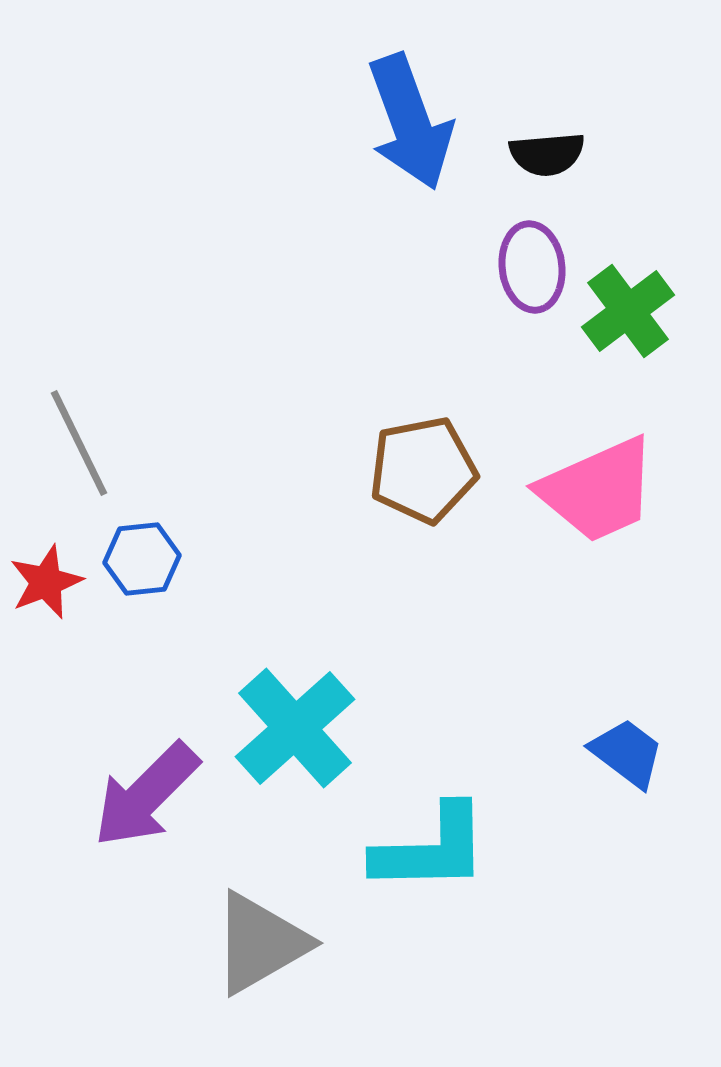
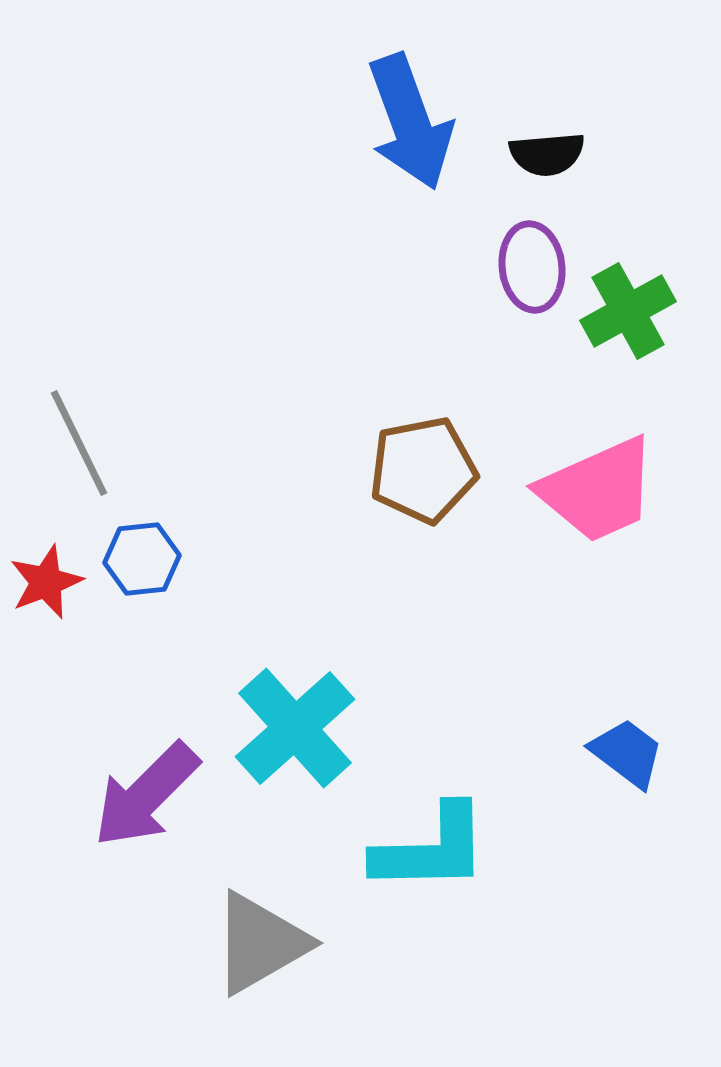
green cross: rotated 8 degrees clockwise
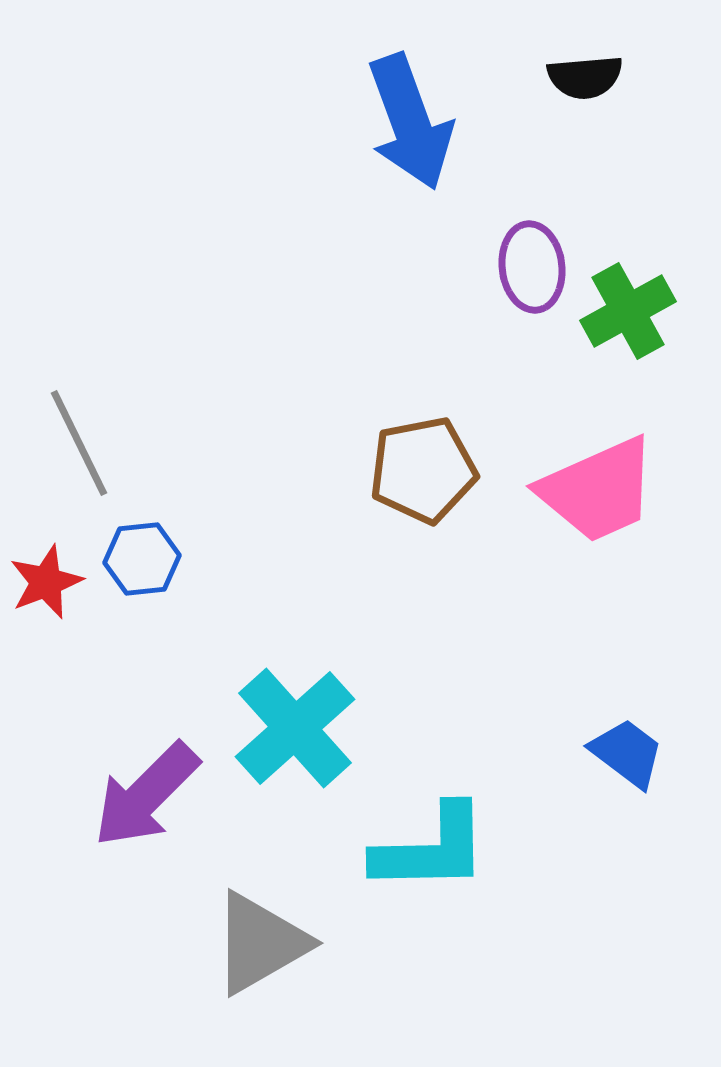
black semicircle: moved 38 px right, 77 px up
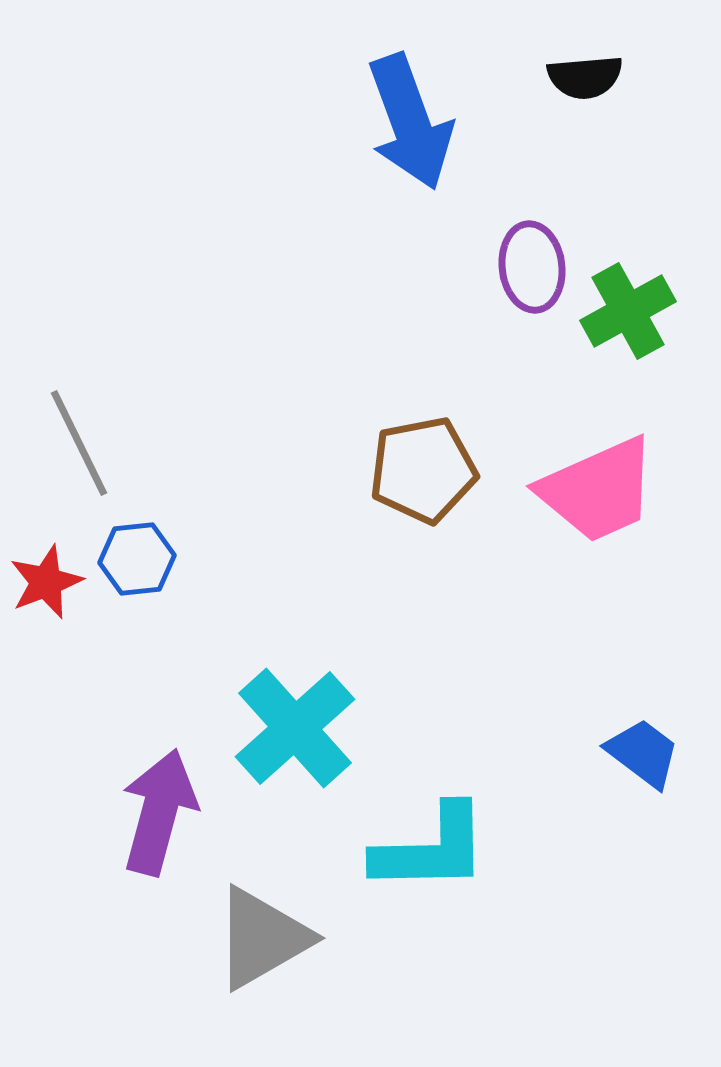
blue hexagon: moved 5 px left
blue trapezoid: moved 16 px right
purple arrow: moved 13 px right, 17 px down; rotated 150 degrees clockwise
gray triangle: moved 2 px right, 5 px up
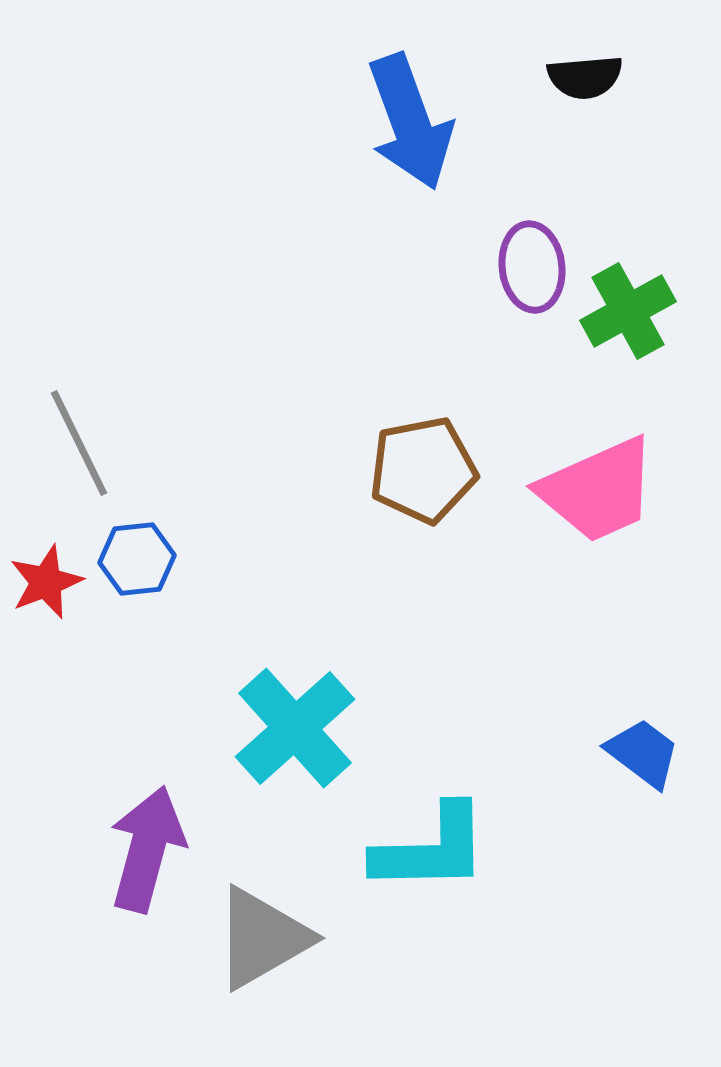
purple arrow: moved 12 px left, 37 px down
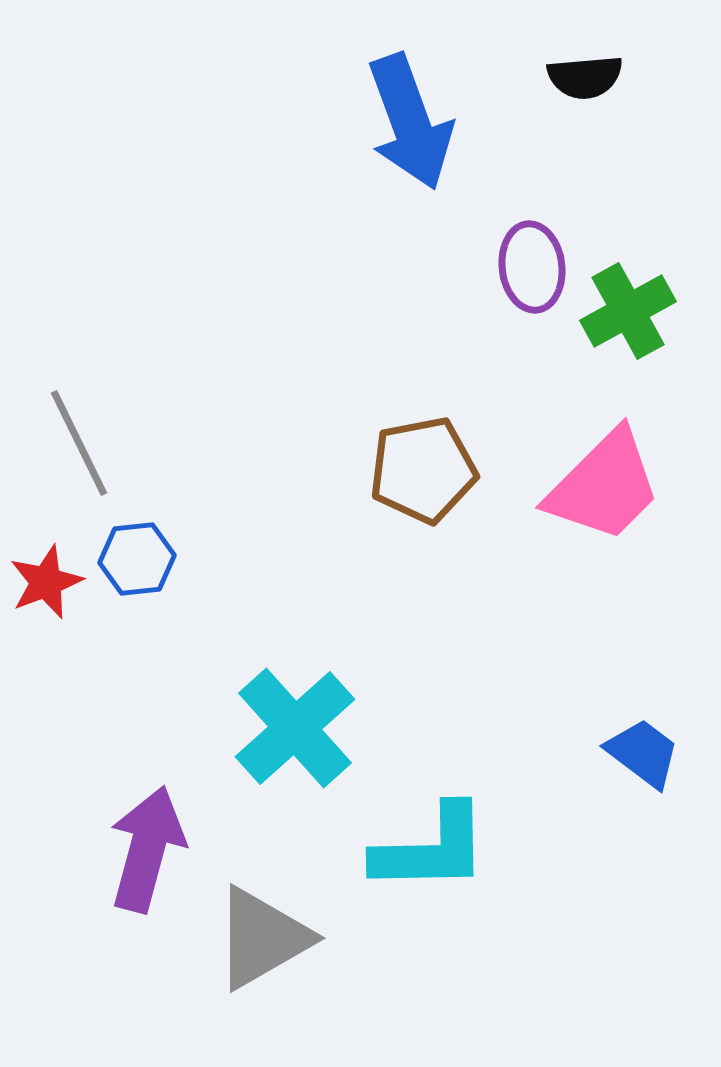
pink trapezoid: moved 6 px right, 4 px up; rotated 21 degrees counterclockwise
